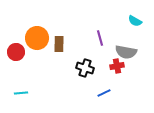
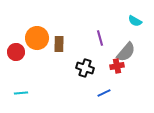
gray semicircle: rotated 60 degrees counterclockwise
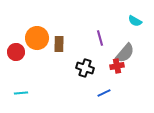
gray semicircle: moved 1 px left, 1 px down
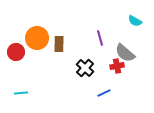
gray semicircle: rotated 90 degrees clockwise
black cross: rotated 24 degrees clockwise
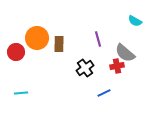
purple line: moved 2 px left, 1 px down
black cross: rotated 12 degrees clockwise
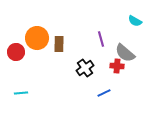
purple line: moved 3 px right
red cross: rotated 16 degrees clockwise
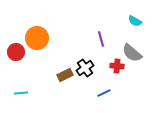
brown rectangle: moved 6 px right, 31 px down; rotated 63 degrees clockwise
gray semicircle: moved 7 px right
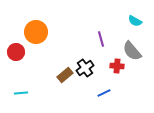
orange circle: moved 1 px left, 6 px up
gray semicircle: moved 2 px up; rotated 10 degrees clockwise
brown rectangle: rotated 14 degrees counterclockwise
